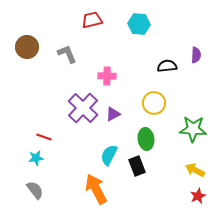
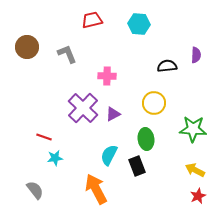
cyan star: moved 19 px right
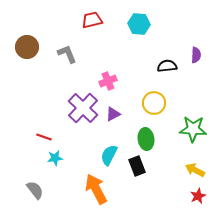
pink cross: moved 1 px right, 5 px down; rotated 24 degrees counterclockwise
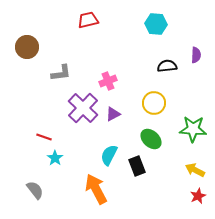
red trapezoid: moved 4 px left
cyan hexagon: moved 17 px right
gray L-shape: moved 6 px left, 19 px down; rotated 105 degrees clockwise
green ellipse: moved 5 px right; rotated 40 degrees counterclockwise
cyan star: rotated 28 degrees counterclockwise
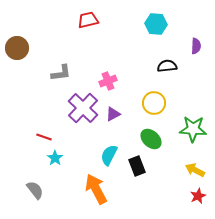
brown circle: moved 10 px left, 1 px down
purple semicircle: moved 9 px up
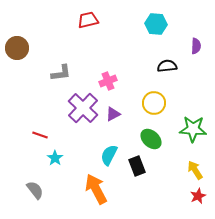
red line: moved 4 px left, 2 px up
yellow arrow: rotated 30 degrees clockwise
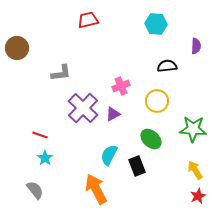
pink cross: moved 13 px right, 5 px down
yellow circle: moved 3 px right, 2 px up
cyan star: moved 10 px left
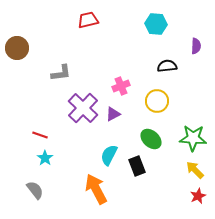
green star: moved 9 px down
yellow arrow: rotated 12 degrees counterclockwise
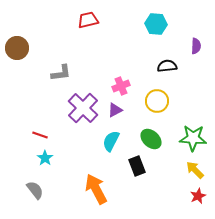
purple triangle: moved 2 px right, 4 px up
cyan semicircle: moved 2 px right, 14 px up
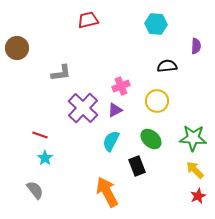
orange arrow: moved 11 px right, 3 px down
